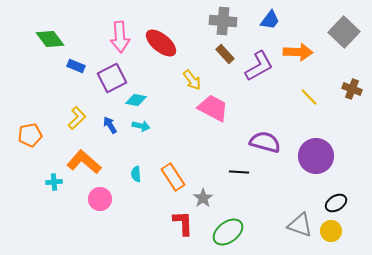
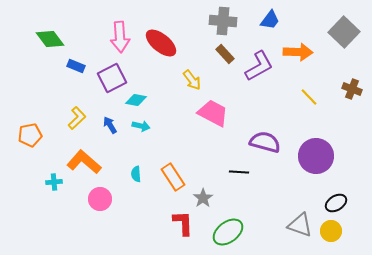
pink trapezoid: moved 5 px down
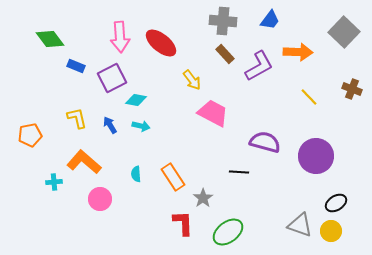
yellow L-shape: rotated 60 degrees counterclockwise
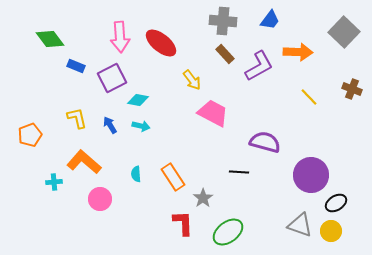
cyan diamond: moved 2 px right
orange pentagon: rotated 10 degrees counterclockwise
purple circle: moved 5 px left, 19 px down
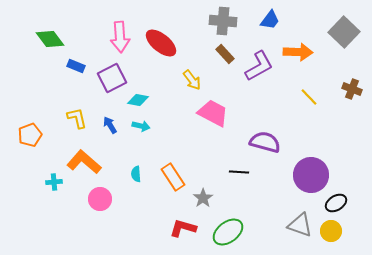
red L-shape: moved 5 px down; rotated 72 degrees counterclockwise
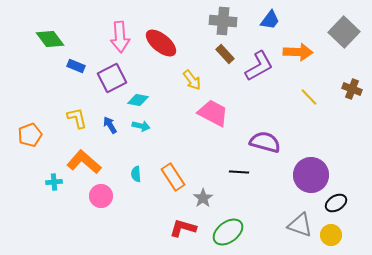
pink circle: moved 1 px right, 3 px up
yellow circle: moved 4 px down
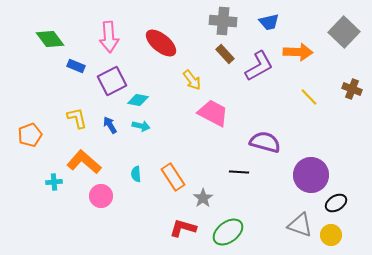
blue trapezoid: moved 1 px left, 2 px down; rotated 40 degrees clockwise
pink arrow: moved 11 px left
purple square: moved 3 px down
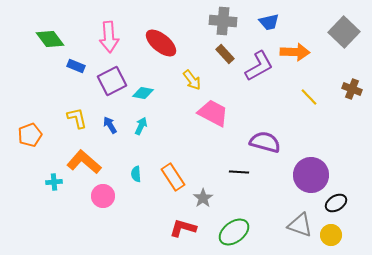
orange arrow: moved 3 px left
cyan diamond: moved 5 px right, 7 px up
cyan arrow: rotated 78 degrees counterclockwise
pink circle: moved 2 px right
green ellipse: moved 6 px right
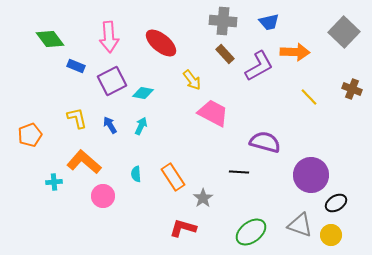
green ellipse: moved 17 px right
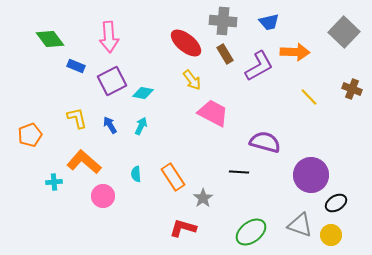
red ellipse: moved 25 px right
brown rectangle: rotated 12 degrees clockwise
